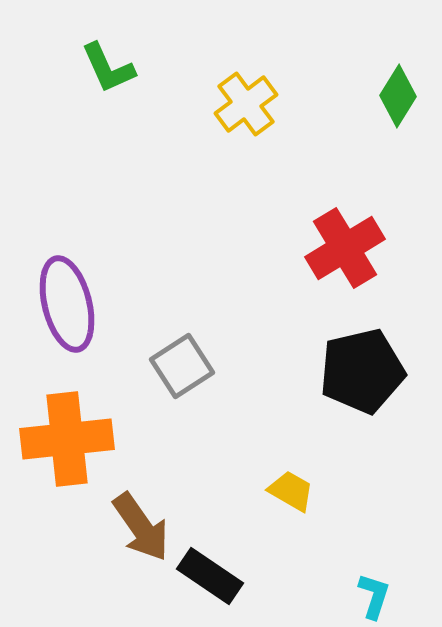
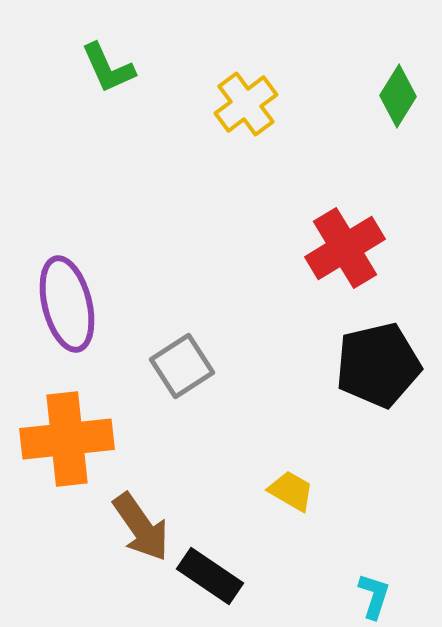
black pentagon: moved 16 px right, 6 px up
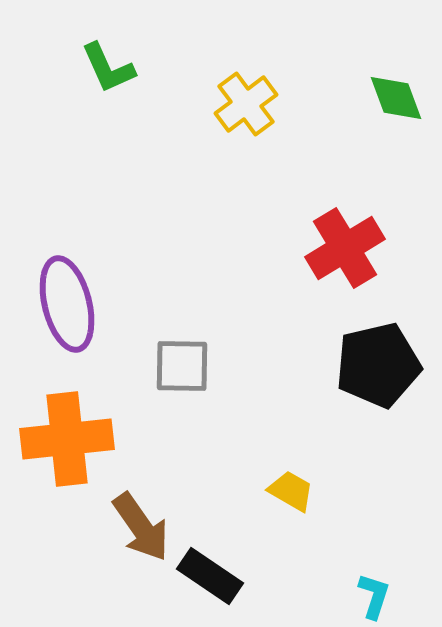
green diamond: moved 2 px left, 2 px down; rotated 52 degrees counterclockwise
gray square: rotated 34 degrees clockwise
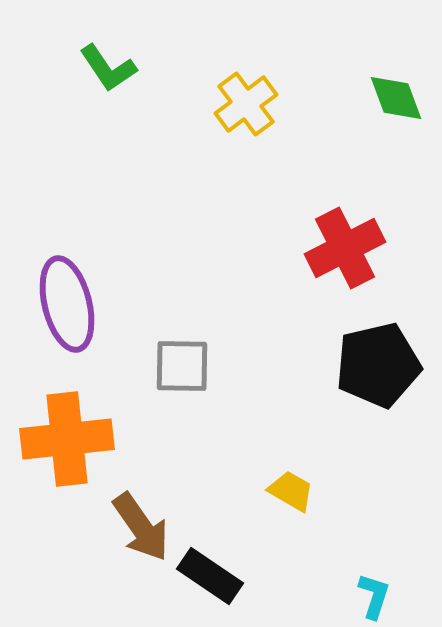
green L-shape: rotated 10 degrees counterclockwise
red cross: rotated 4 degrees clockwise
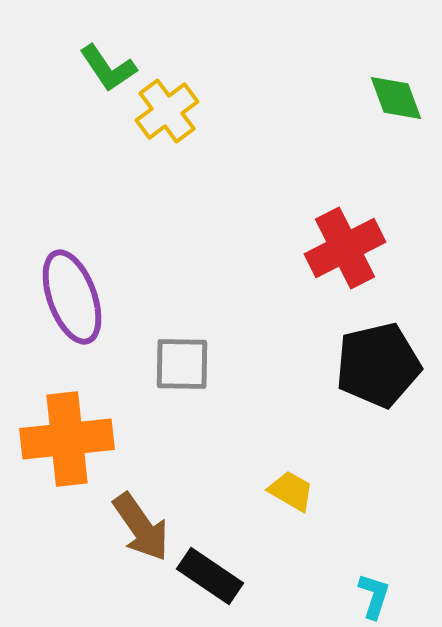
yellow cross: moved 79 px left, 7 px down
purple ellipse: moved 5 px right, 7 px up; rotated 6 degrees counterclockwise
gray square: moved 2 px up
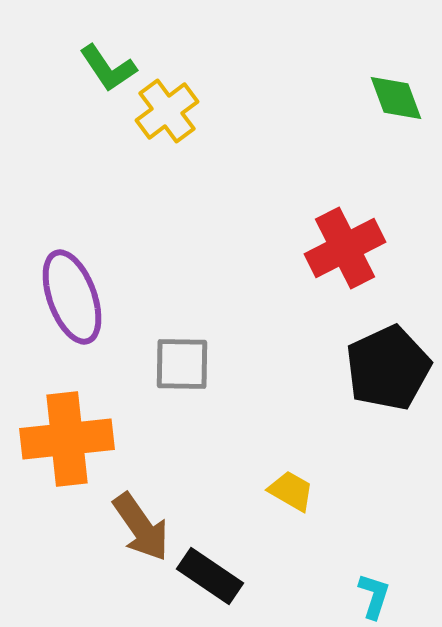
black pentagon: moved 10 px right, 3 px down; rotated 12 degrees counterclockwise
